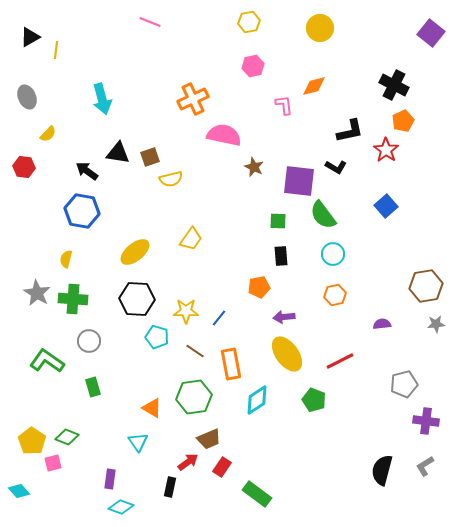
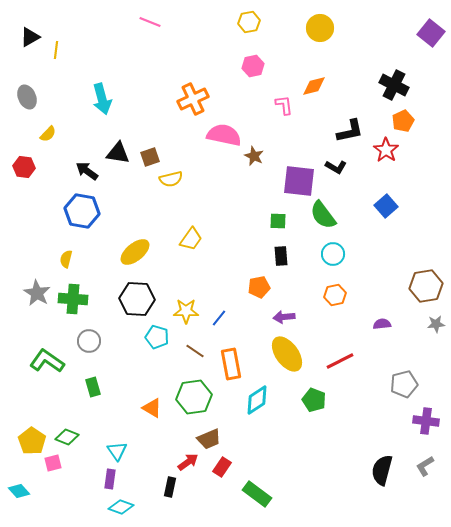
brown star at (254, 167): moved 11 px up
cyan triangle at (138, 442): moved 21 px left, 9 px down
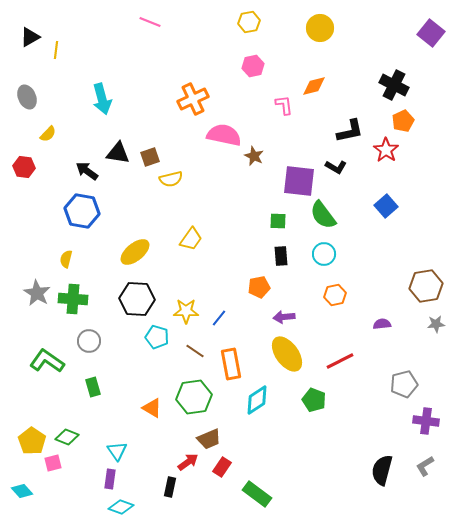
cyan circle at (333, 254): moved 9 px left
cyan diamond at (19, 491): moved 3 px right
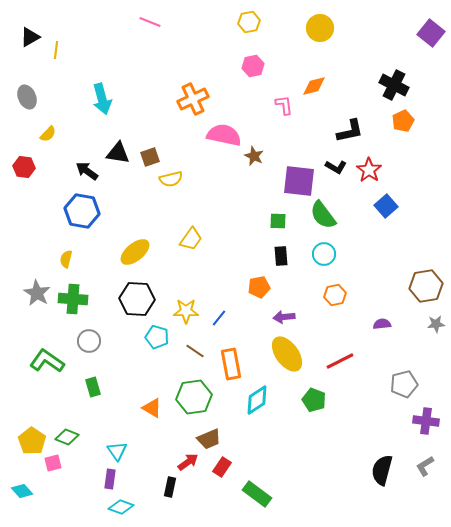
red star at (386, 150): moved 17 px left, 20 px down
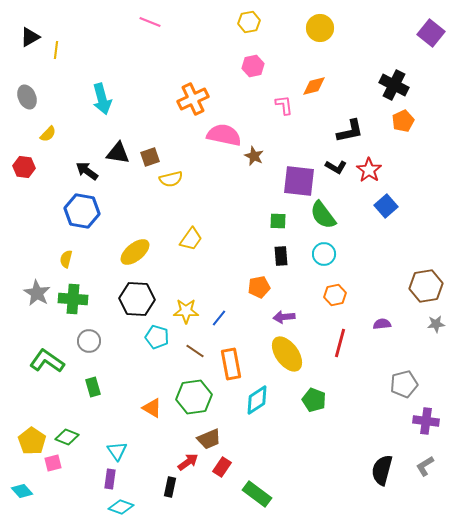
red line at (340, 361): moved 18 px up; rotated 48 degrees counterclockwise
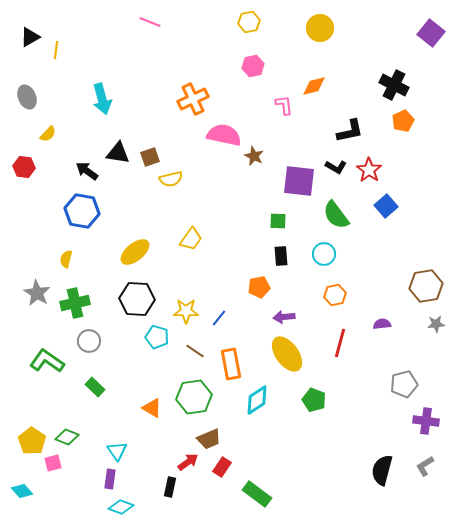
green semicircle at (323, 215): moved 13 px right
green cross at (73, 299): moved 2 px right, 4 px down; rotated 16 degrees counterclockwise
green rectangle at (93, 387): moved 2 px right; rotated 30 degrees counterclockwise
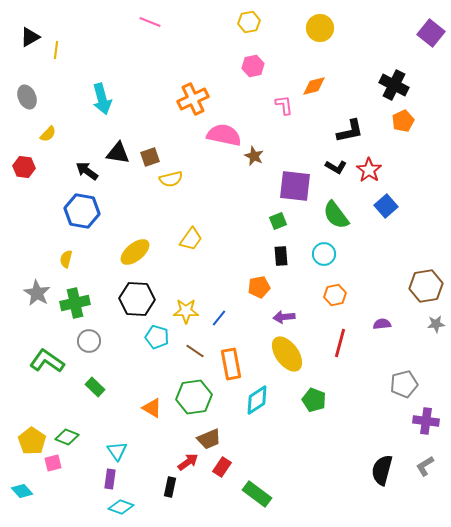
purple square at (299, 181): moved 4 px left, 5 px down
green square at (278, 221): rotated 24 degrees counterclockwise
